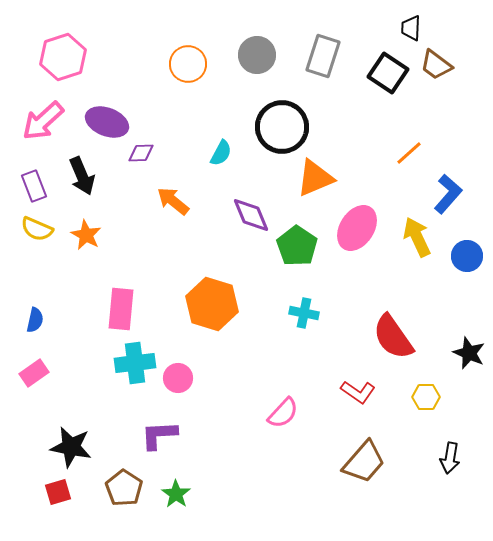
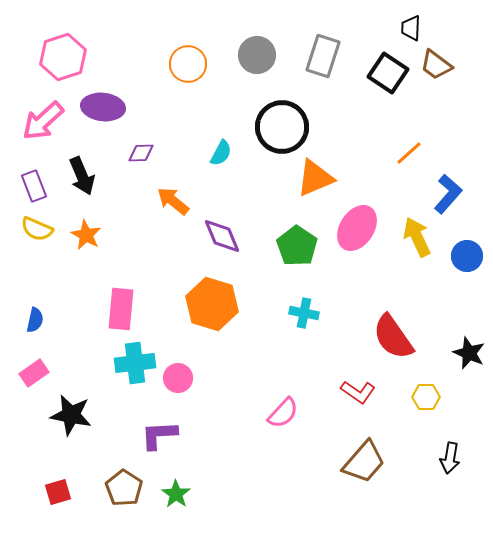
purple ellipse at (107, 122): moved 4 px left, 15 px up; rotated 15 degrees counterclockwise
purple diamond at (251, 215): moved 29 px left, 21 px down
black star at (71, 447): moved 32 px up
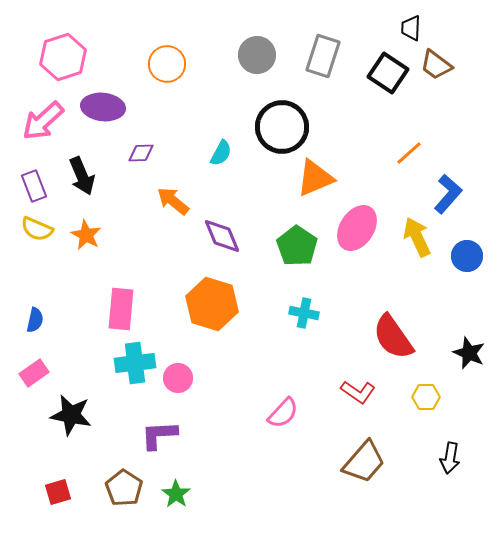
orange circle at (188, 64): moved 21 px left
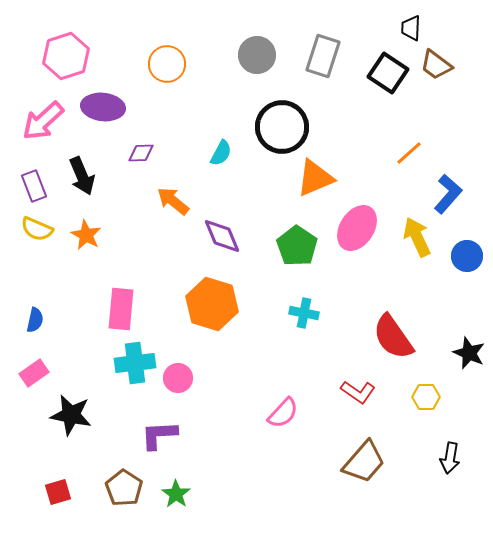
pink hexagon at (63, 57): moved 3 px right, 1 px up
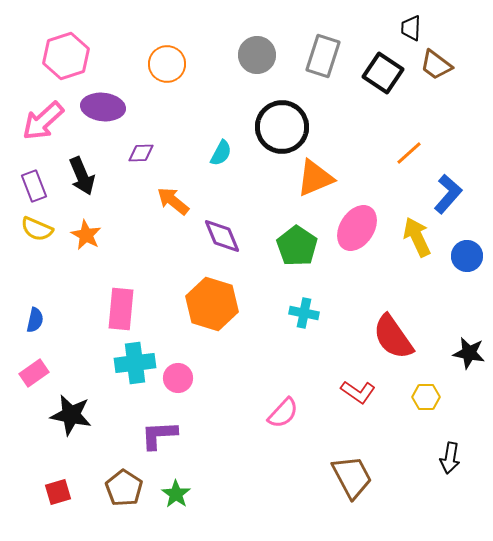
black square at (388, 73): moved 5 px left
black star at (469, 353): rotated 12 degrees counterclockwise
brown trapezoid at (364, 462): moved 12 px left, 15 px down; rotated 69 degrees counterclockwise
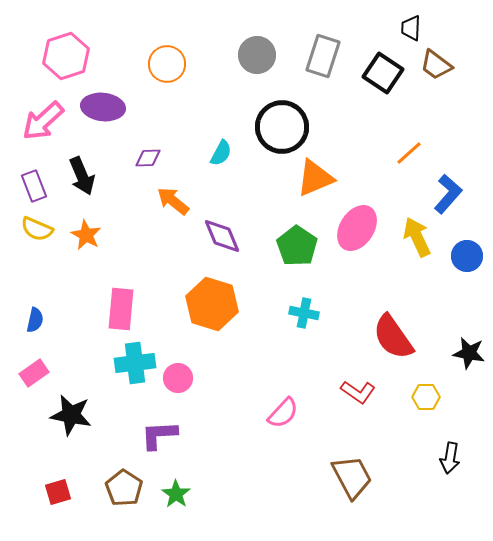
purple diamond at (141, 153): moved 7 px right, 5 px down
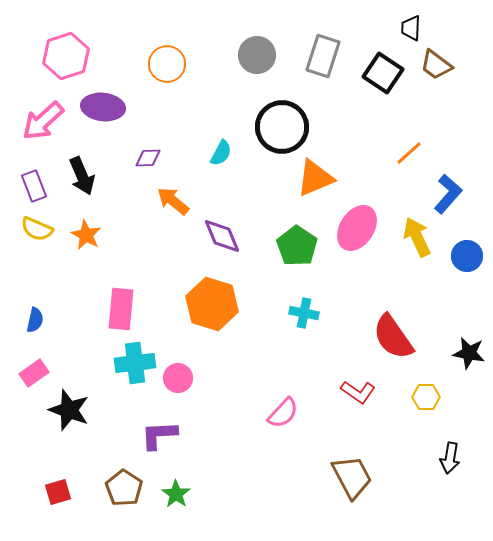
black star at (71, 415): moved 2 px left, 5 px up; rotated 9 degrees clockwise
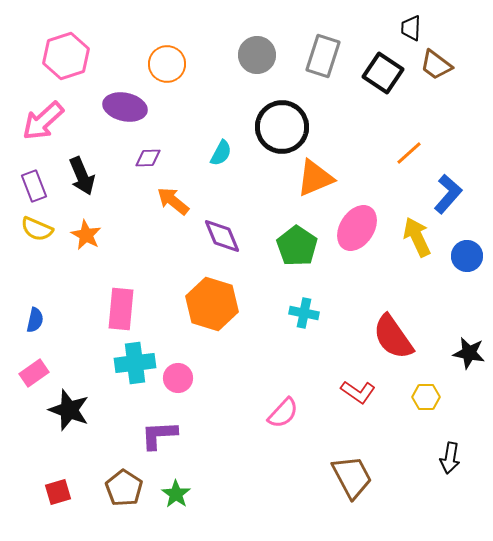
purple ellipse at (103, 107): moved 22 px right; rotated 6 degrees clockwise
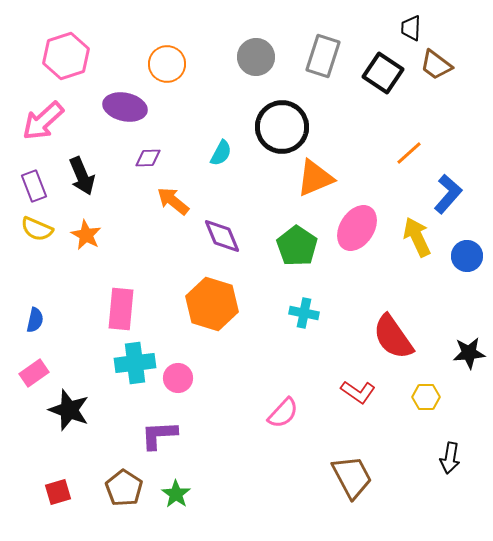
gray circle at (257, 55): moved 1 px left, 2 px down
black star at (469, 353): rotated 16 degrees counterclockwise
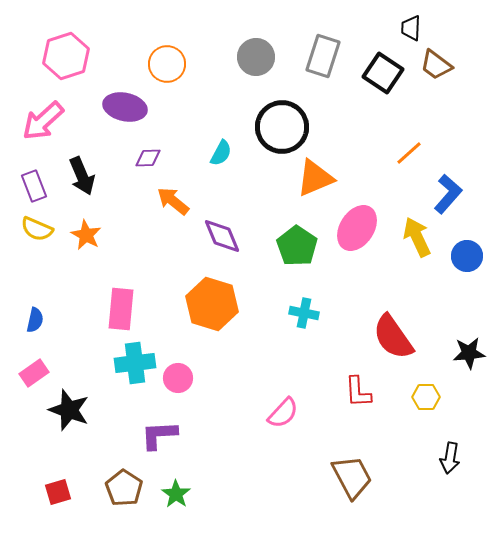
red L-shape at (358, 392): rotated 52 degrees clockwise
